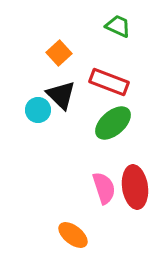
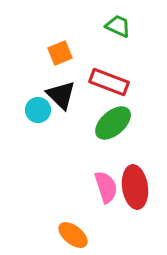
orange square: moved 1 px right; rotated 20 degrees clockwise
pink semicircle: moved 2 px right, 1 px up
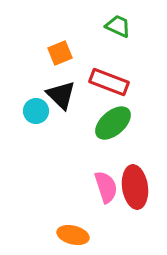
cyan circle: moved 2 px left, 1 px down
orange ellipse: rotated 24 degrees counterclockwise
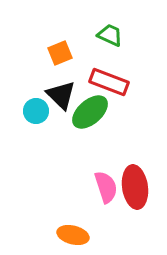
green trapezoid: moved 8 px left, 9 px down
green ellipse: moved 23 px left, 11 px up
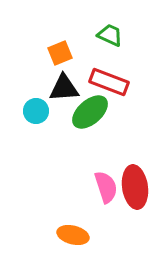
black triangle: moved 3 px right, 7 px up; rotated 48 degrees counterclockwise
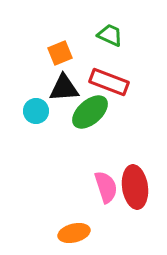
orange ellipse: moved 1 px right, 2 px up; rotated 28 degrees counterclockwise
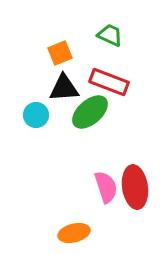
cyan circle: moved 4 px down
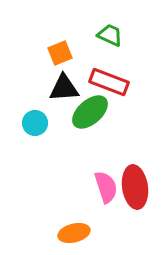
cyan circle: moved 1 px left, 8 px down
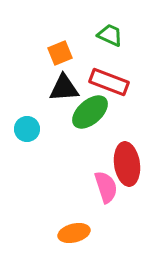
cyan circle: moved 8 px left, 6 px down
red ellipse: moved 8 px left, 23 px up
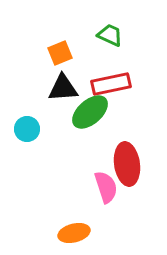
red rectangle: moved 2 px right, 2 px down; rotated 33 degrees counterclockwise
black triangle: moved 1 px left
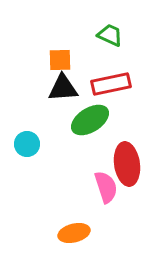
orange square: moved 7 px down; rotated 20 degrees clockwise
green ellipse: moved 8 px down; rotated 9 degrees clockwise
cyan circle: moved 15 px down
